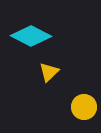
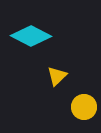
yellow triangle: moved 8 px right, 4 px down
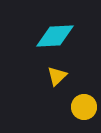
cyan diamond: moved 24 px right; rotated 30 degrees counterclockwise
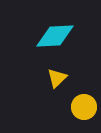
yellow triangle: moved 2 px down
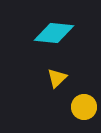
cyan diamond: moved 1 px left, 3 px up; rotated 9 degrees clockwise
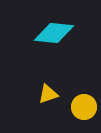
yellow triangle: moved 9 px left, 16 px down; rotated 25 degrees clockwise
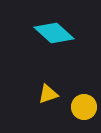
cyan diamond: rotated 36 degrees clockwise
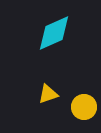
cyan diamond: rotated 66 degrees counterclockwise
